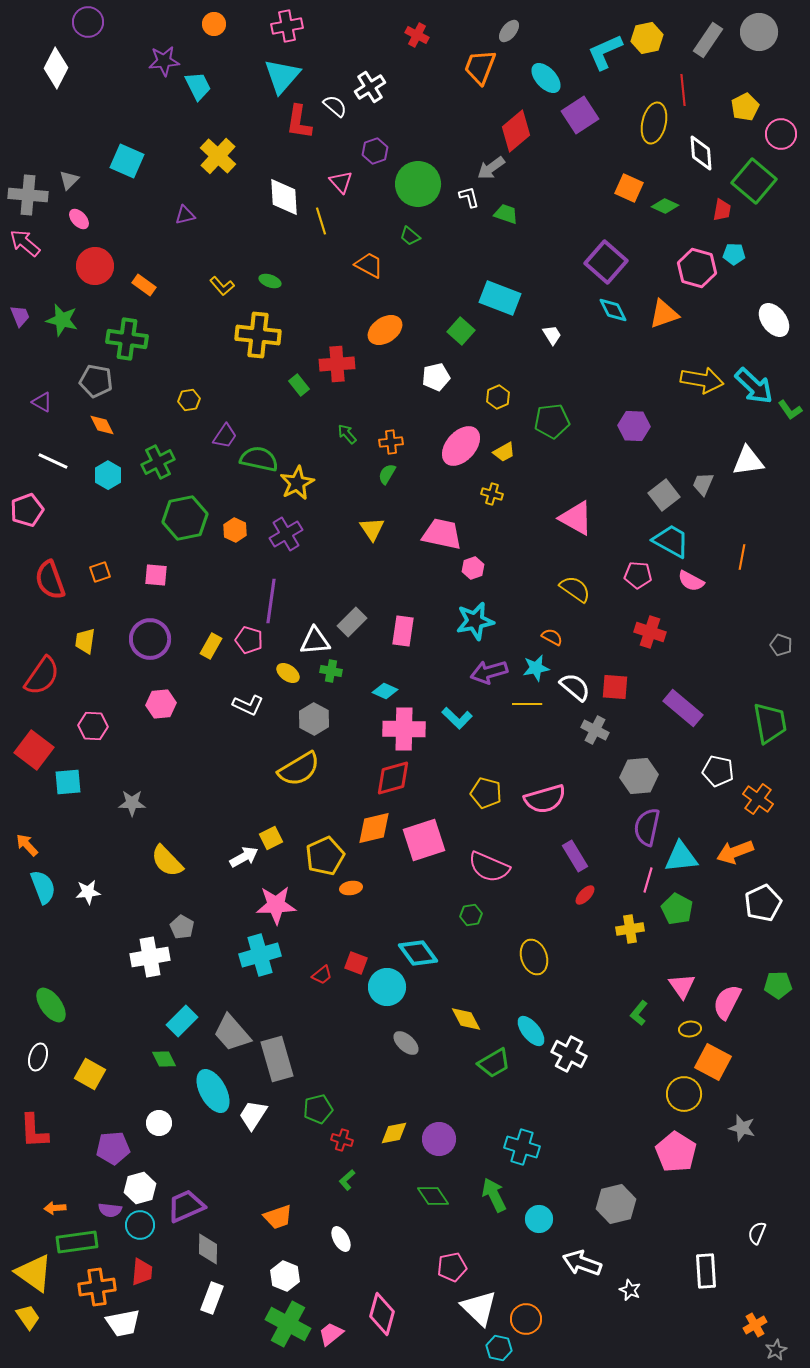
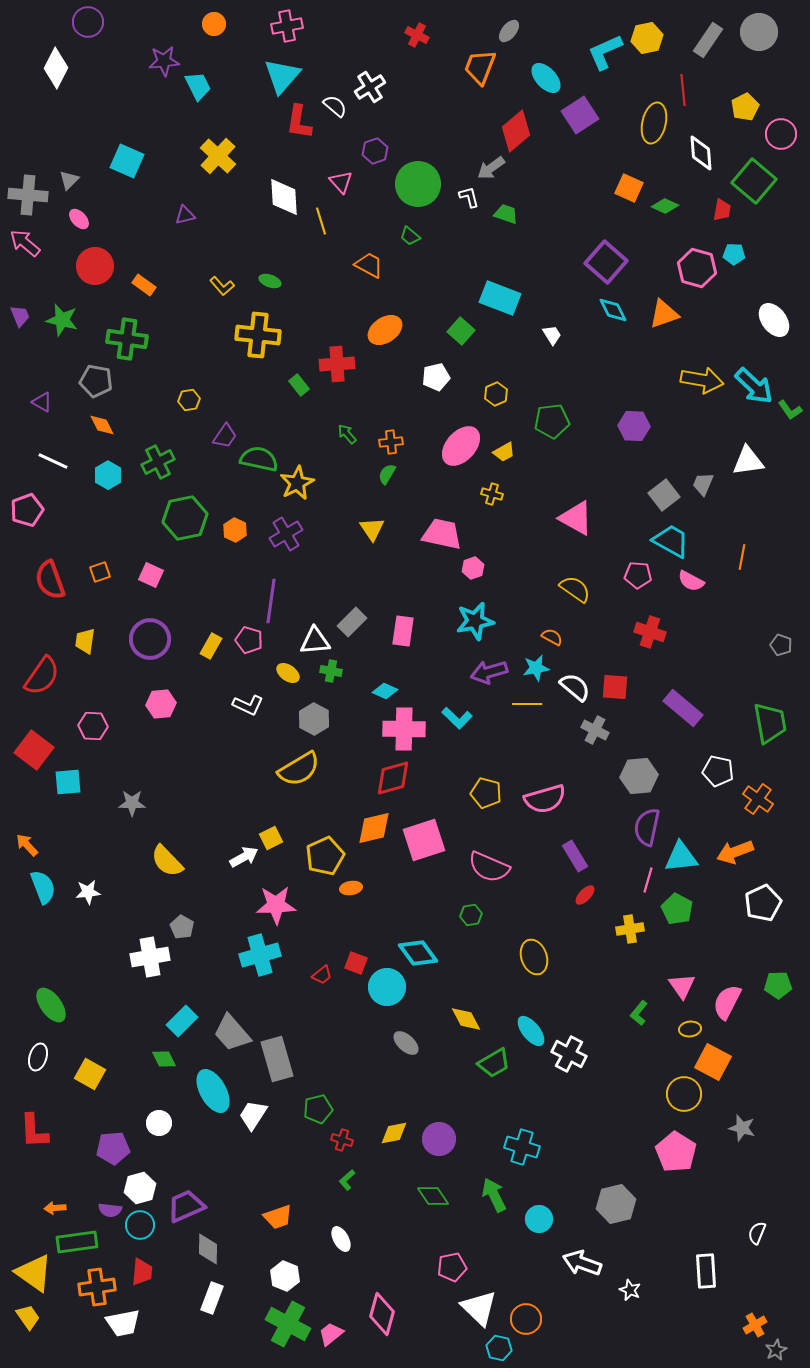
yellow hexagon at (498, 397): moved 2 px left, 3 px up
pink square at (156, 575): moved 5 px left; rotated 20 degrees clockwise
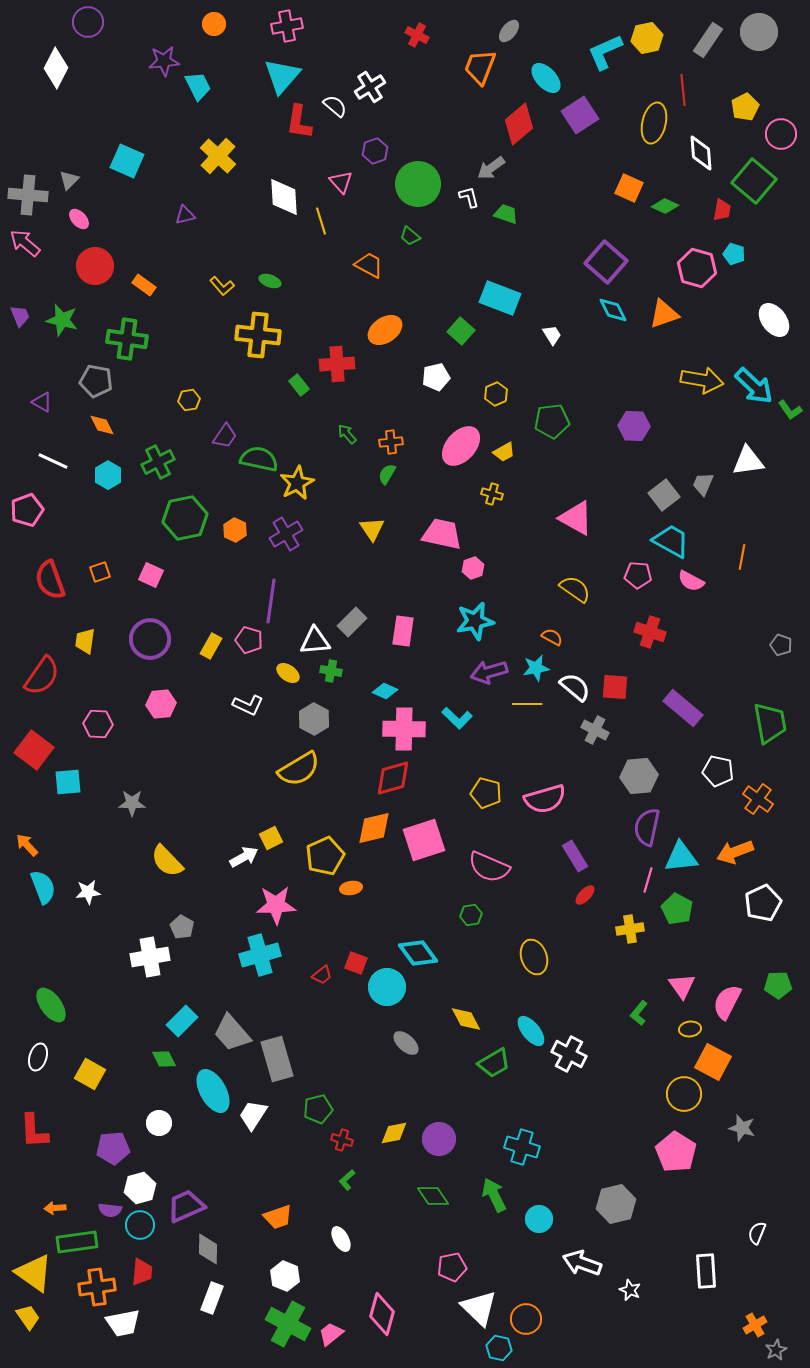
red diamond at (516, 131): moved 3 px right, 7 px up
cyan pentagon at (734, 254): rotated 15 degrees clockwise
pink hexagon at (93, 726): moved 5 px right, 2 px up
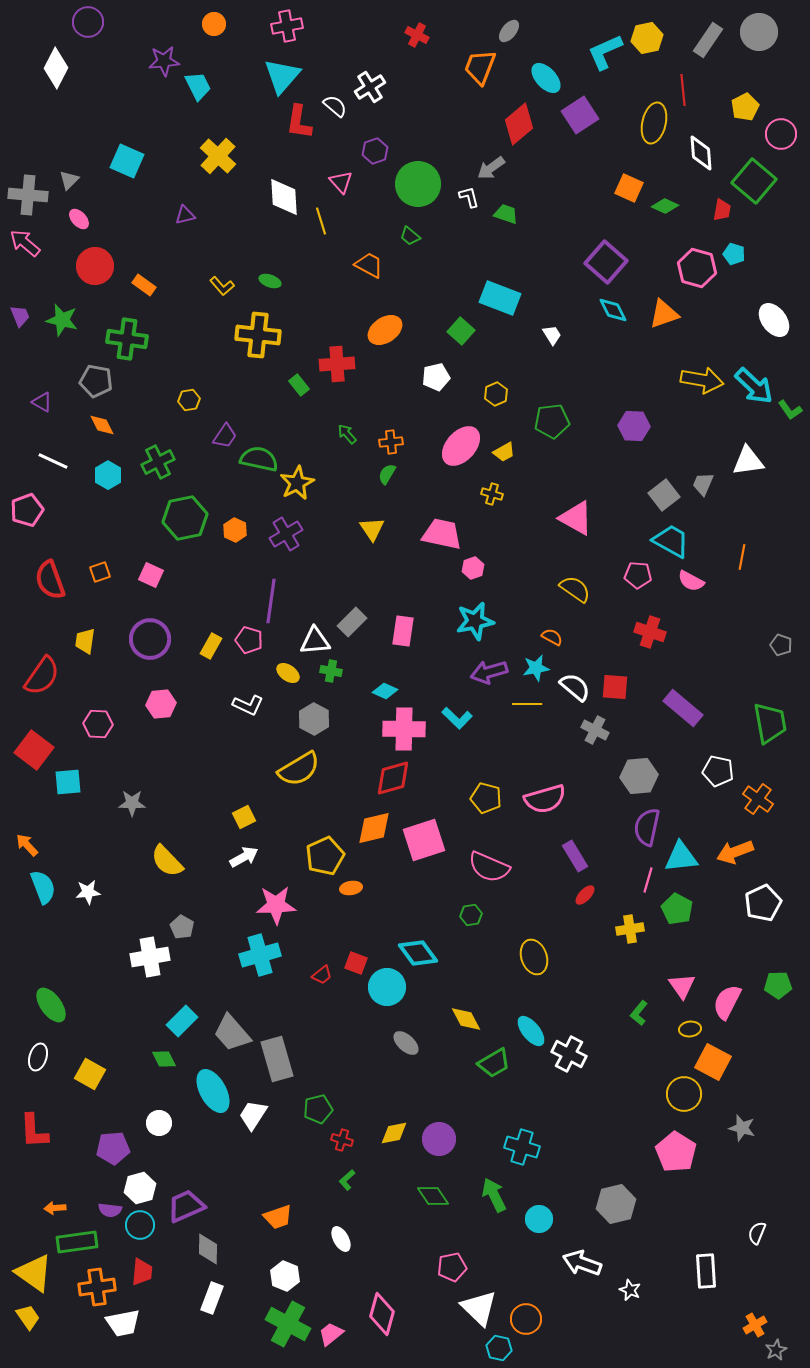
yellow pentagon at (486, 793): moved 5 px down
yellow square at (271, 838): moved 27 px left, 21 px up
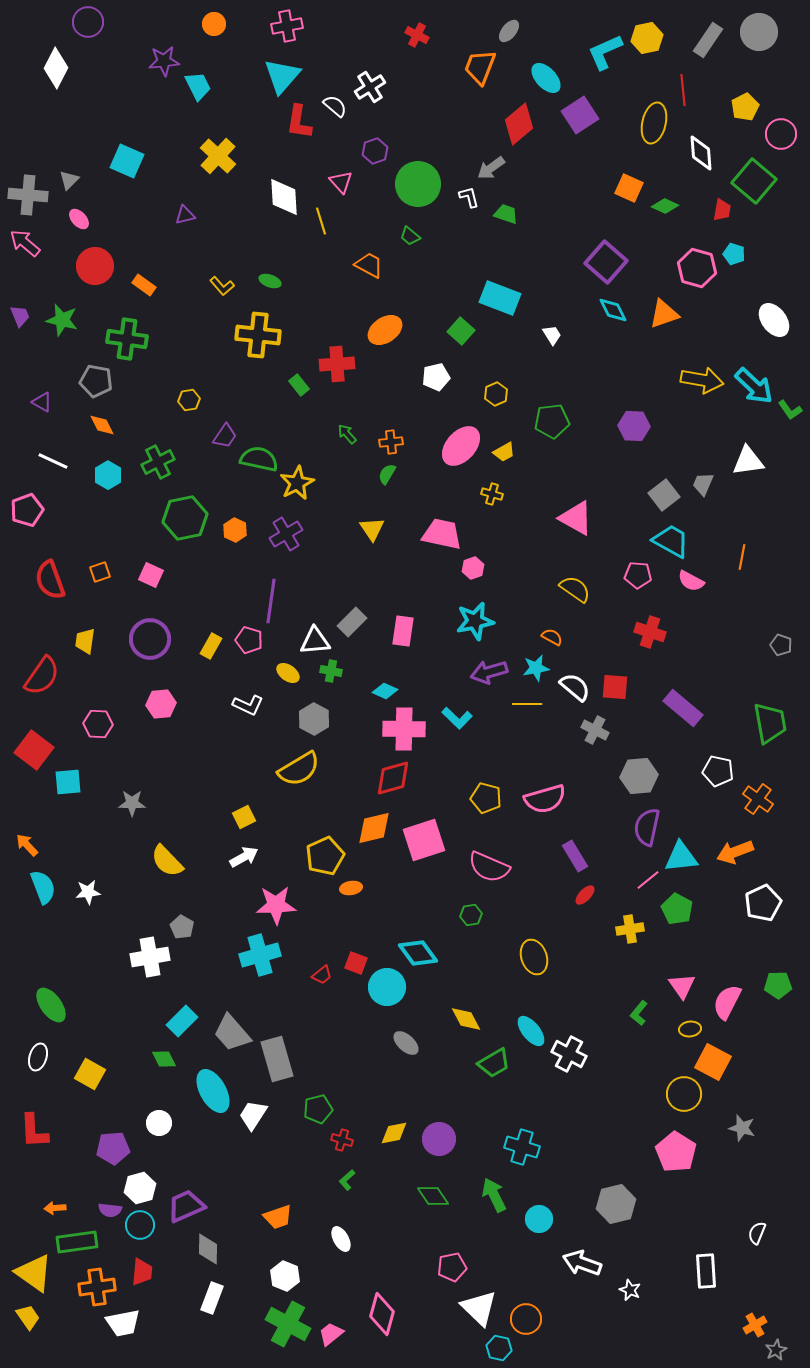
pink line at (648, 880): rotated 35 degrees clockwise
